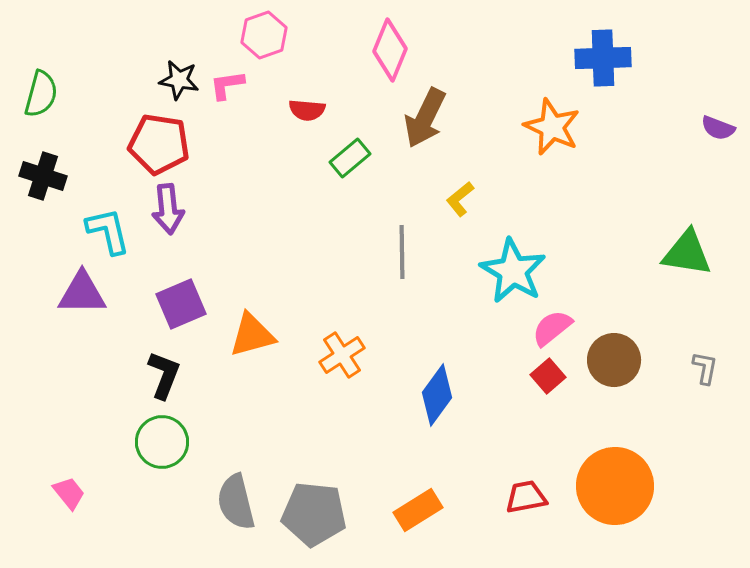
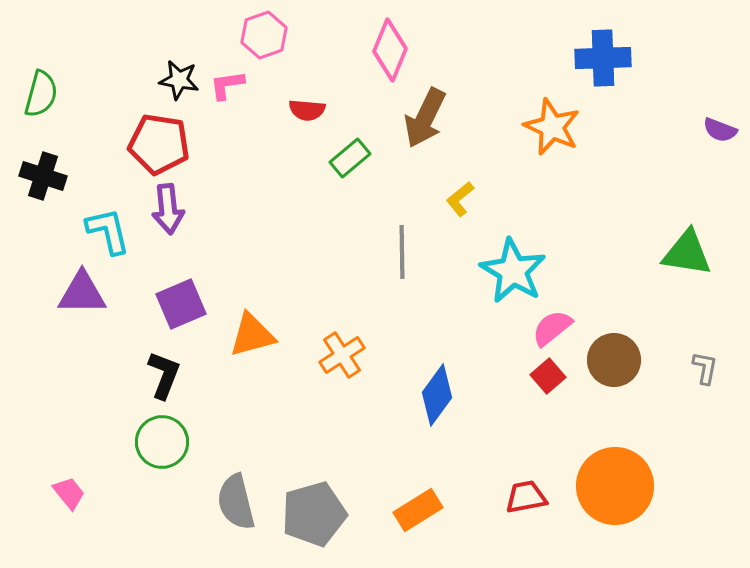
purple semicircle: moved 2 px right, 2 px down
gray pentagon: rotated 22 degrees counterclockwise
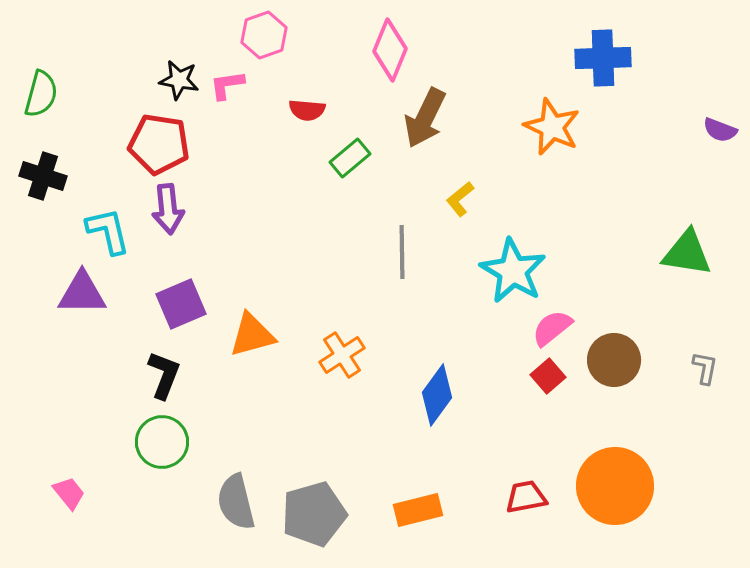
orange rectangle: rotated 18 degrees clockwise
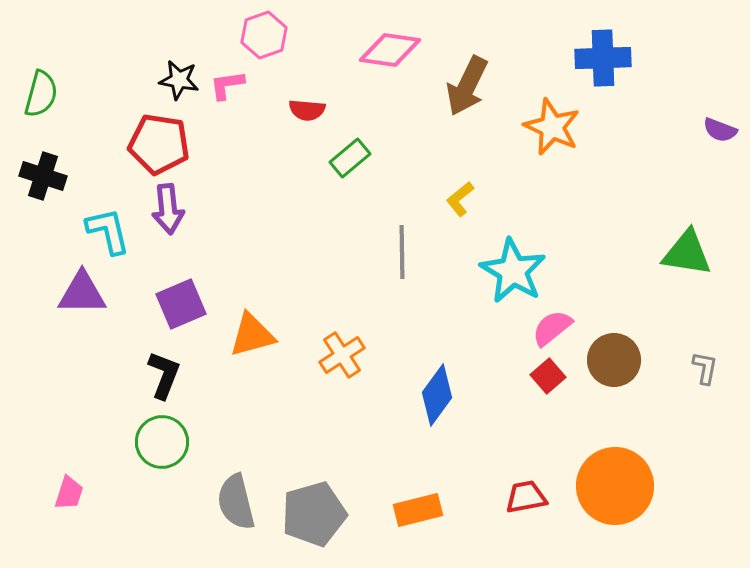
pink diamond: rotated 76 degrees clockwise
brown arrow: moved 42 px right, 32 px up
pink trapezoid: rotated 57 degrees clockwise
